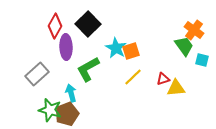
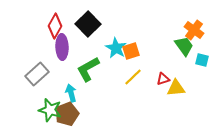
purple ellipse: moved 4 px left
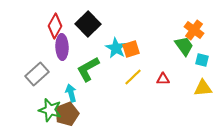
orange square: moved 2 px up
red triangle: rotated 16 degrees clockwise
yellow triangle: moved 27 px right
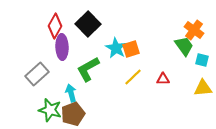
brown pentagon: moved 6 px right
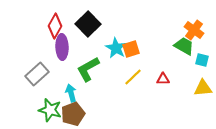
green trapezoid: rotated 25 degrees counterclockwise
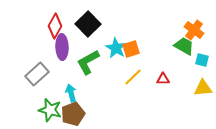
green L-shape: moved 7 px up
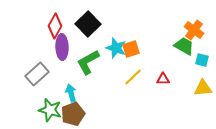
cyan star: rotated 10 degrees counterclockwise
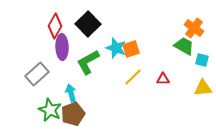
orange cross: moved 2 px up
green star: rotated 10 degrees clockwise
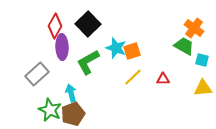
orange square: moved 1 px right, 2 px down
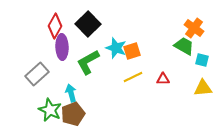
yellow line: rotated 18 degrees clockwise
